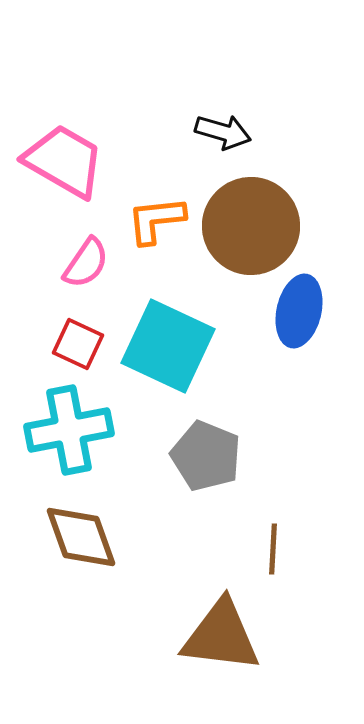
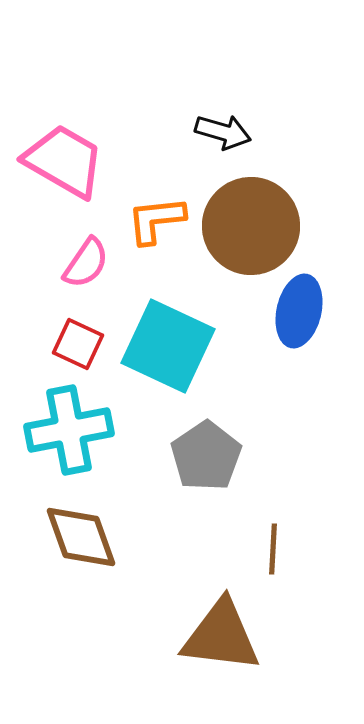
gray pentagon: rotated 16 degrees clockwise
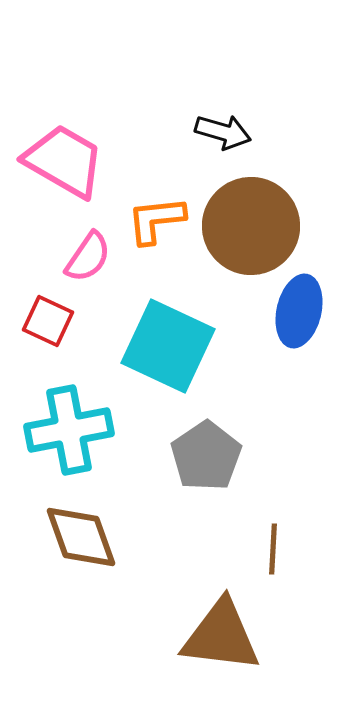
pink semicircle: moved 2 px right, 6 px up
red square: moved 30 px left, 23 px up
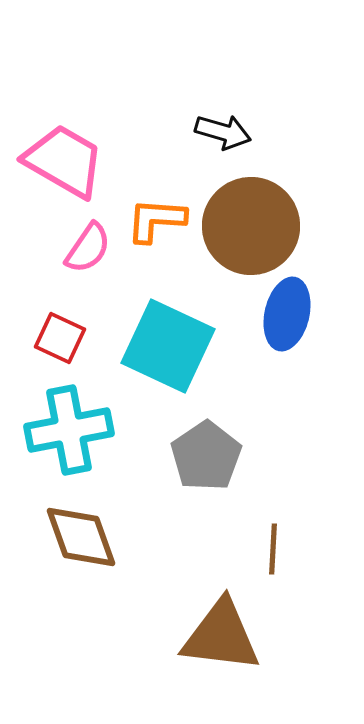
orange L-shape: rotated 10 degrees clockwise
pink semicircle: moved 9 px up
blue ellipse: moved 12 px left, 3 px down
red square: moved 12 px right, 17 px down
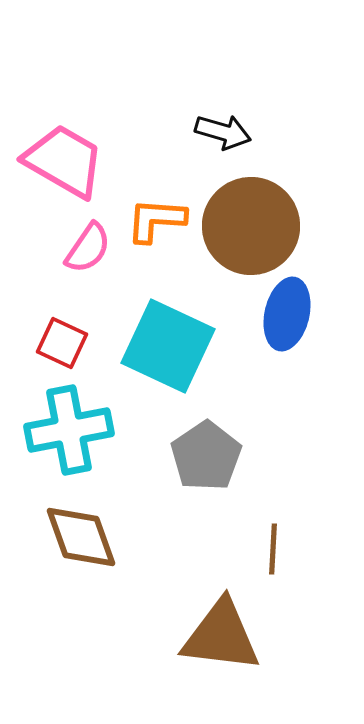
red square: moved 2 px right, 5 px down
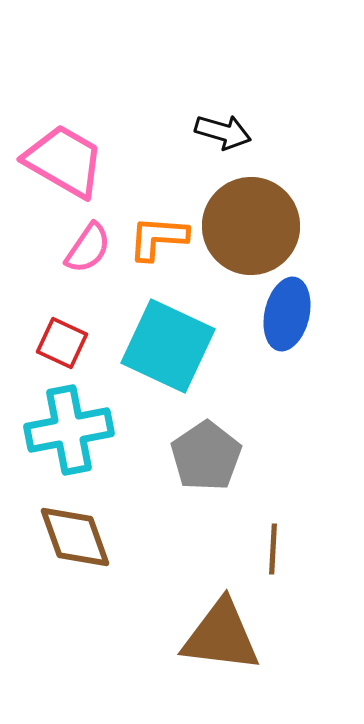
orange L-shape: moved 2 px right, 18 px down
brown diamond: moved 6 px left
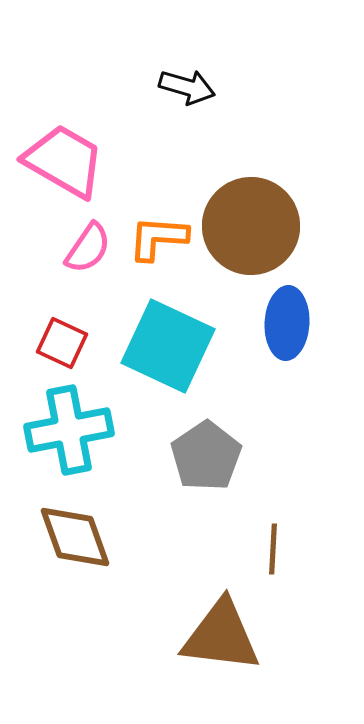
black arrow: moved 36 px left, 45 px up
blue ellipse: moved 9 px down; rotated 10 degrees counterclockwise
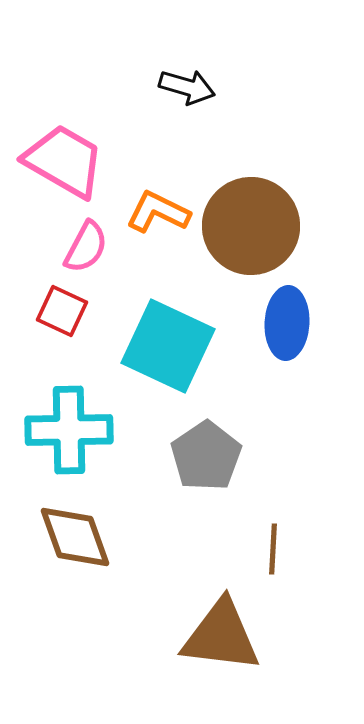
orange L-shape: moved 26 px up; rotated 22 degrees clockwise
pink semicircle: moved 2 px left, 1 px up; rotated 6 degrees counterclockwise
red square: moved 32 px up
cyan cross: rotated 10 degrees clockwise
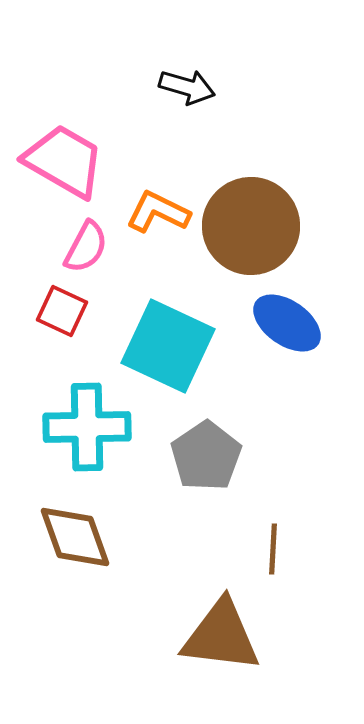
blue ellipse: rotated 58 degrees counterclockwise
cyan cross: moved 18 px right, 3 px up
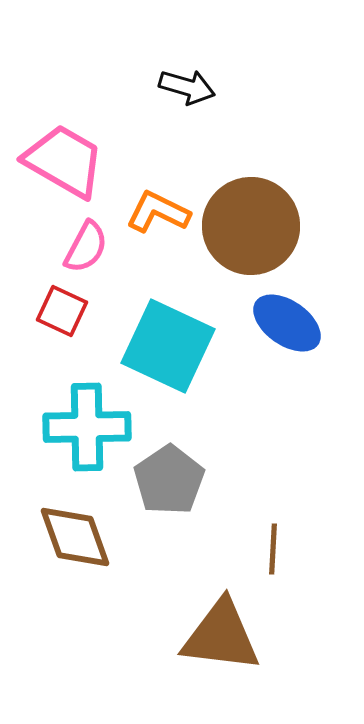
gray pentagon: moved 37 px left, 24 px down
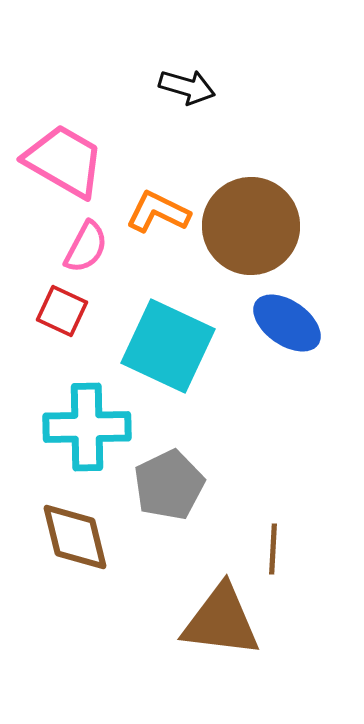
gray pentagon: moved 5 px down; rotated 8 degrees clockwise
brown diamond: rotated 6 degrees clockwise
brown triangle: moved 15 px up
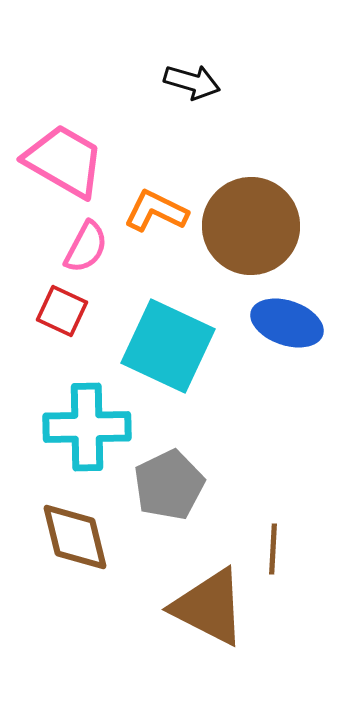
black arrow: moved 5 px right, 5 px up
orange L-shape: moved 2 px left, 1 px up
blue ellipse: rotated 16 degrees counterclockwise
brown triangle: moved 12 px left, 14 px up; rotated 20 degrees clockwise
